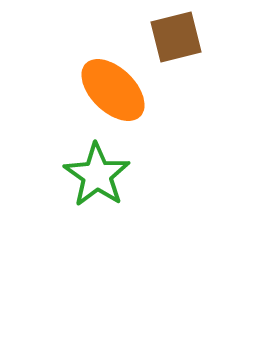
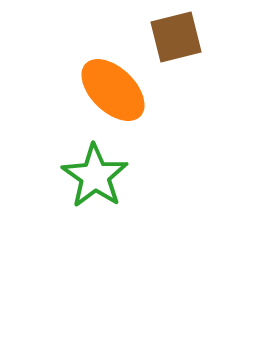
green star: moved 2 px left, 1 px down
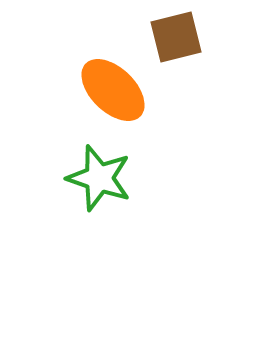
green star: moved 4 px right, 2 px down; rotated 16 degrees counterclockwise
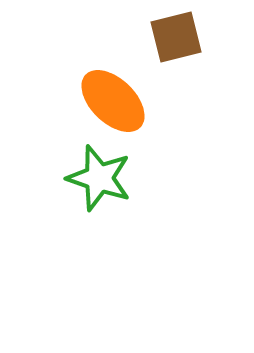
orange ellipse: moved 11 px down
